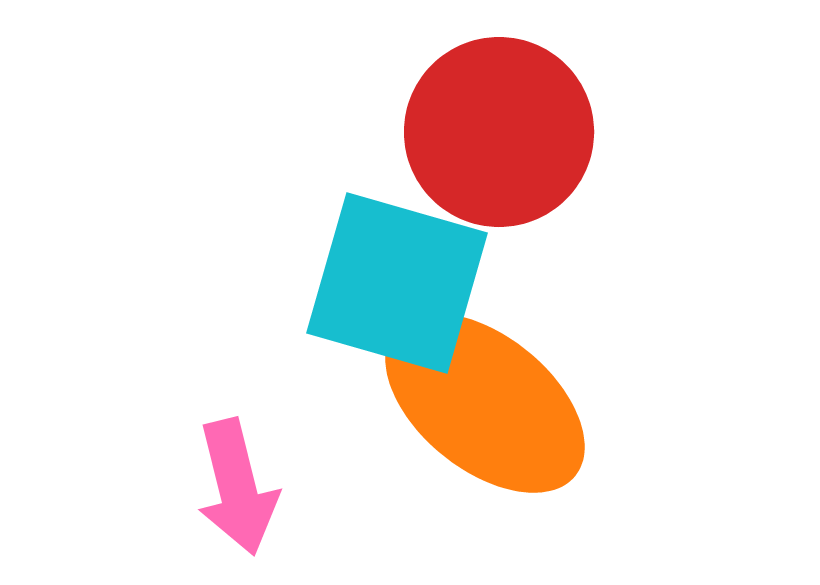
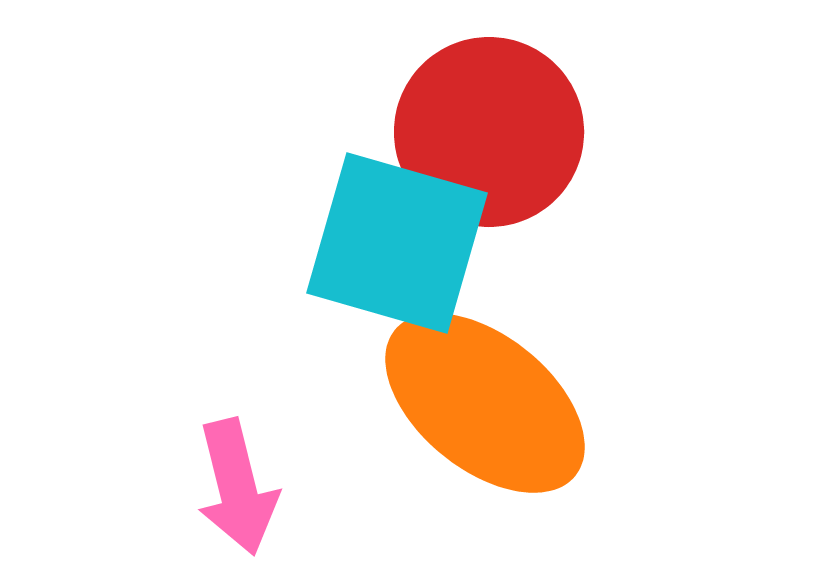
red circle: moved 10 px left
cyan square: moved 40 px up
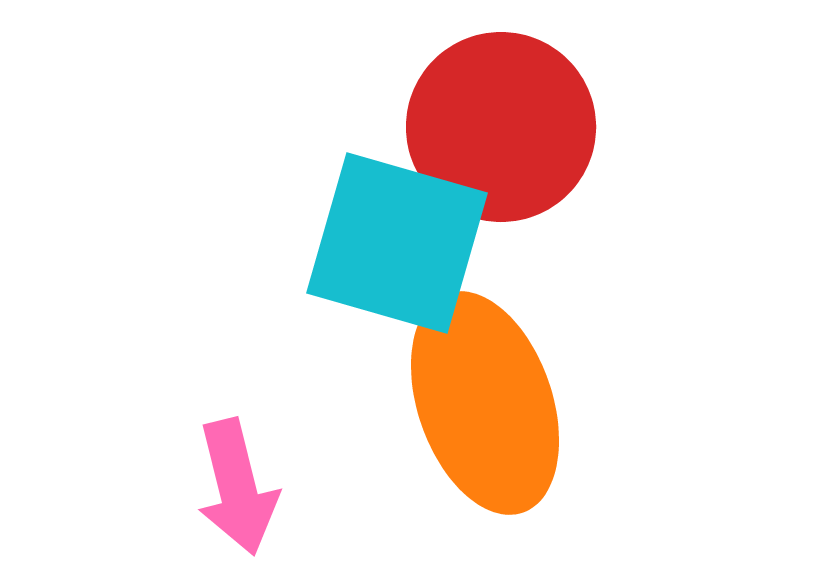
red circle: moved 12 px right, 5 px up
orange ellipse: rotated 32 degrees clockwise
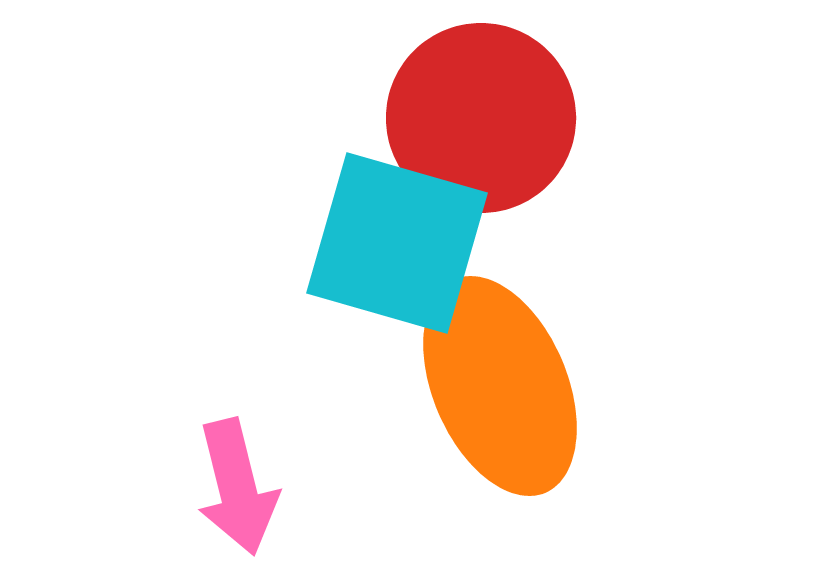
red circle: moved 20 px left, 9 px up
orange ellipse: moved 15 px right, 17 px up; rotated 4 degrees counterclockwise
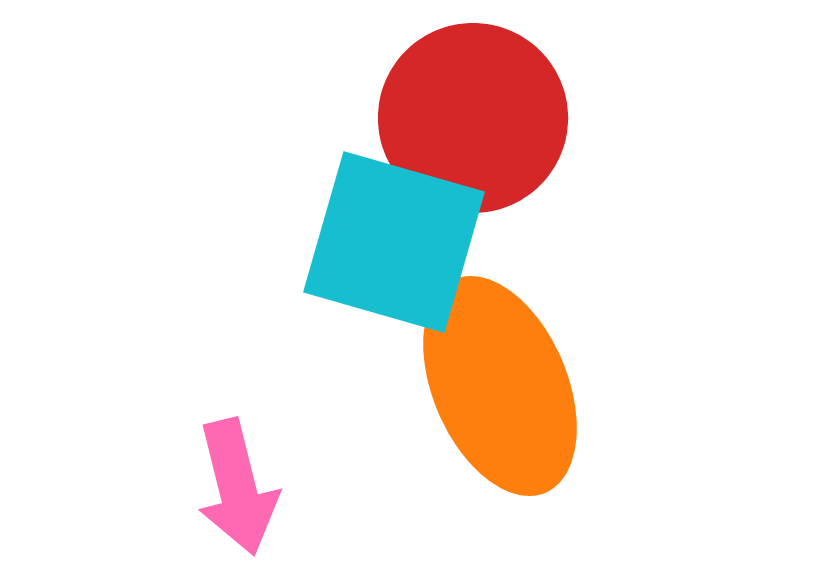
red circle: moved 8 px left
cyan square: moved 3 px left, 1 px up
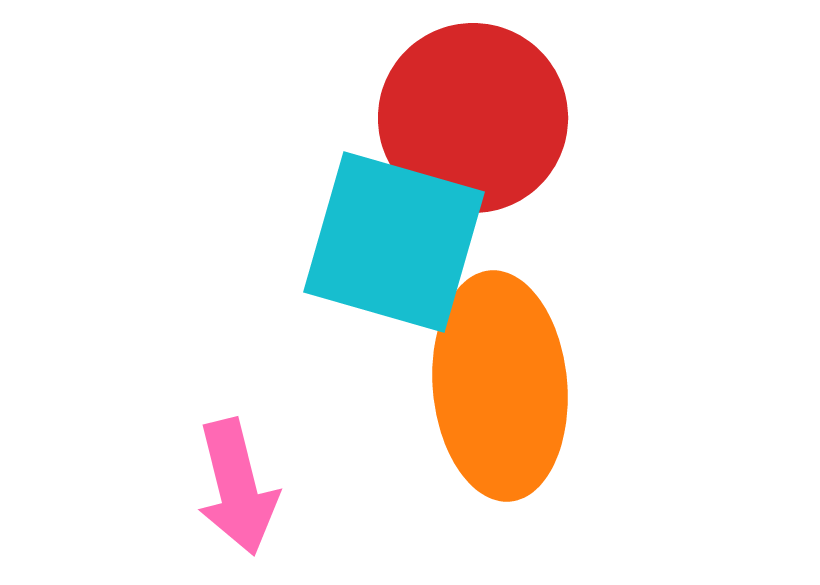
orange ellipse: rotated 18 degrees clockwise
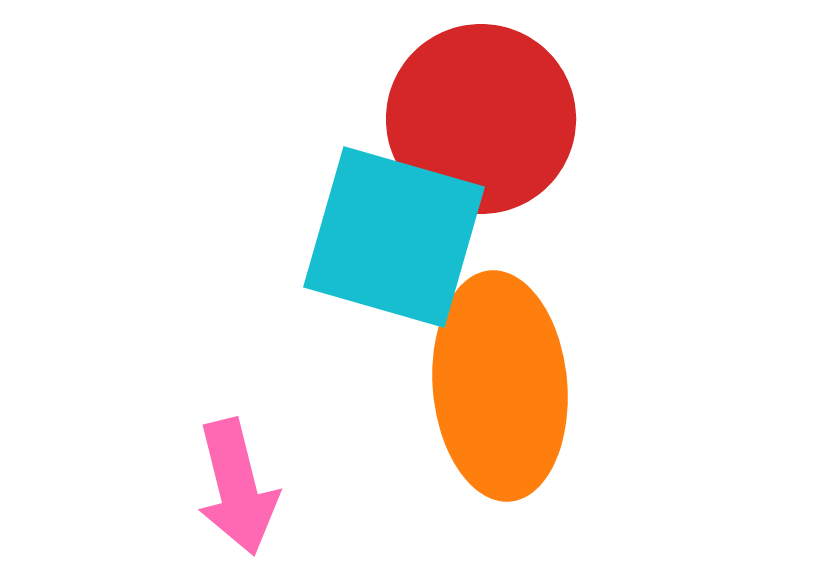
red circle: moved 8 px right, 1 px down
cyan square: moved 5 px up
